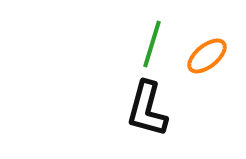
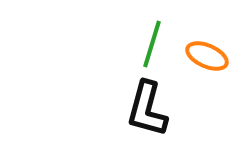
orange ellipse: rotated 63 degrees clockwise
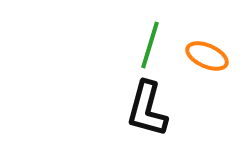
green line: moved 2 px left, 1 px down
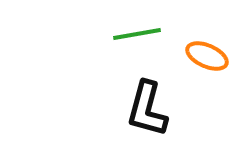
green line: moved 13 px left, 11 px up; rotated 63 degrees clockwise
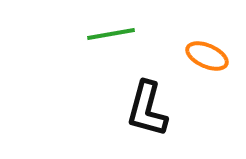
green line: moved 26 px left
